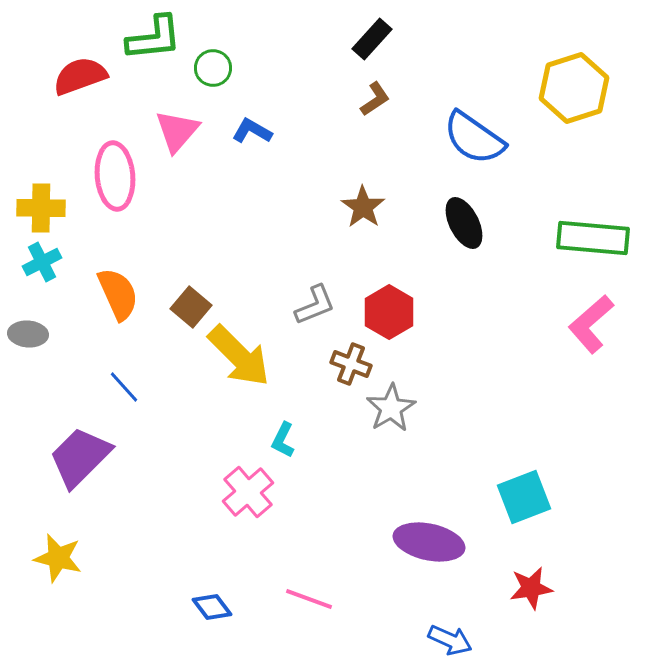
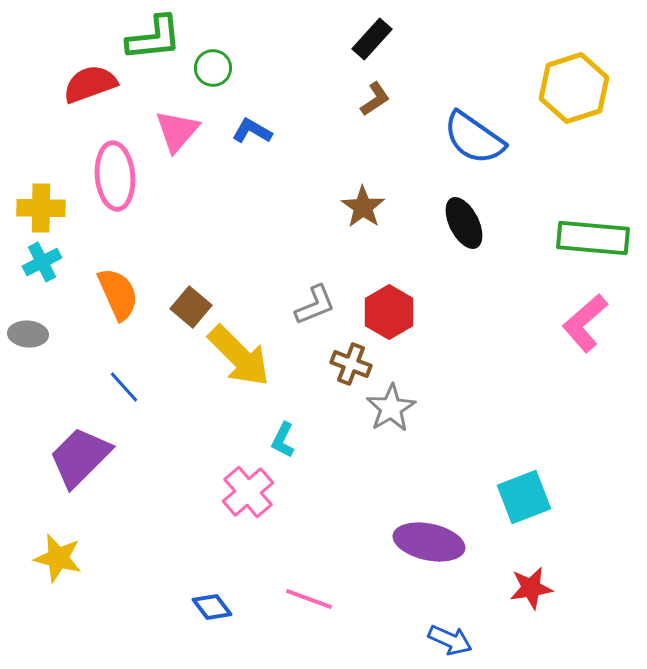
red semicircle: moved 10 px right, 8 px down
pink L-shape: moved 6 px left, 1 px up
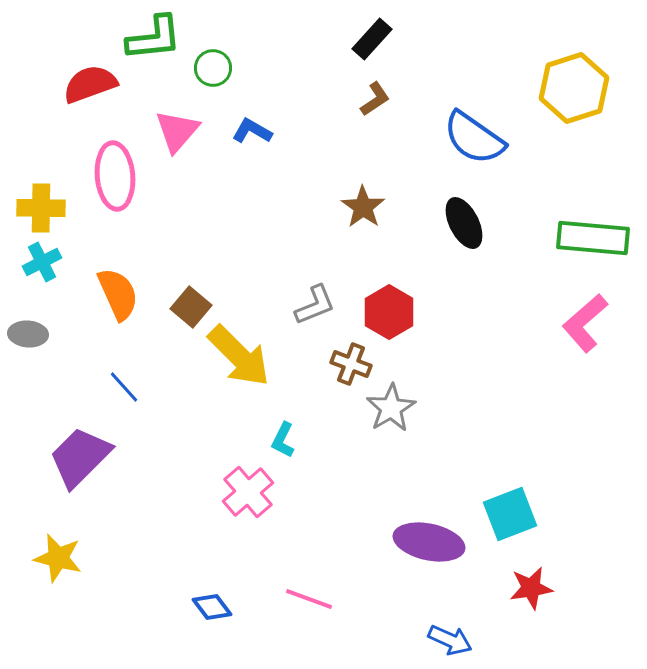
cyan square: moved 14 px left, 17 px down
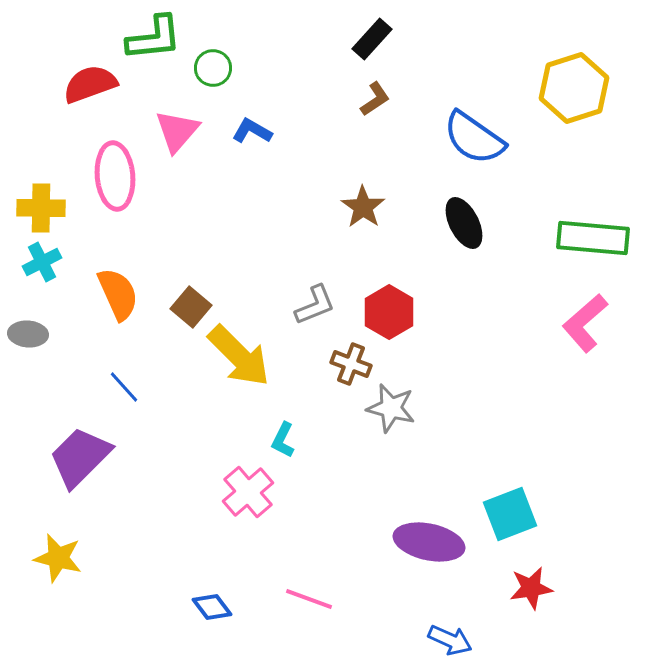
gray star: rotated 27 degrees counterclockwise
